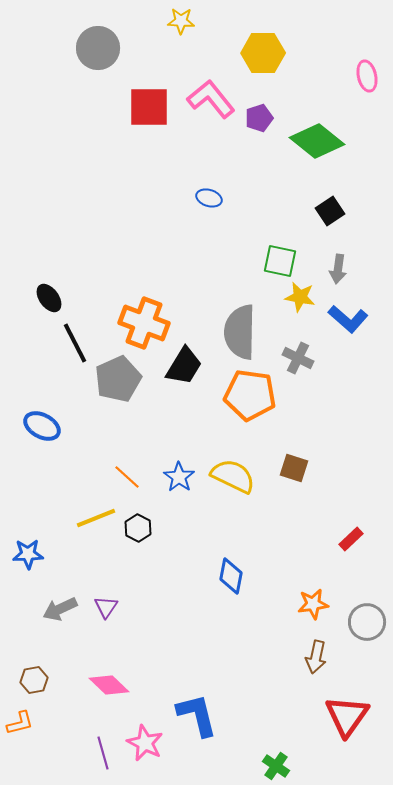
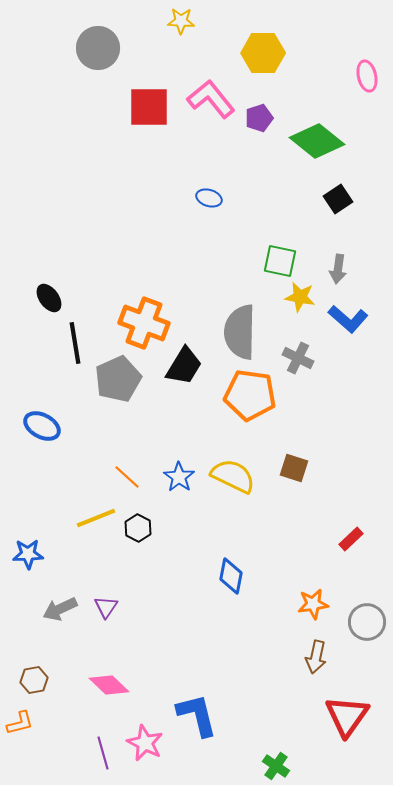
black square at (330, 211): moved 8 px right, 12 px up
black line at (75, 343): rotated 18 degrees clockwise
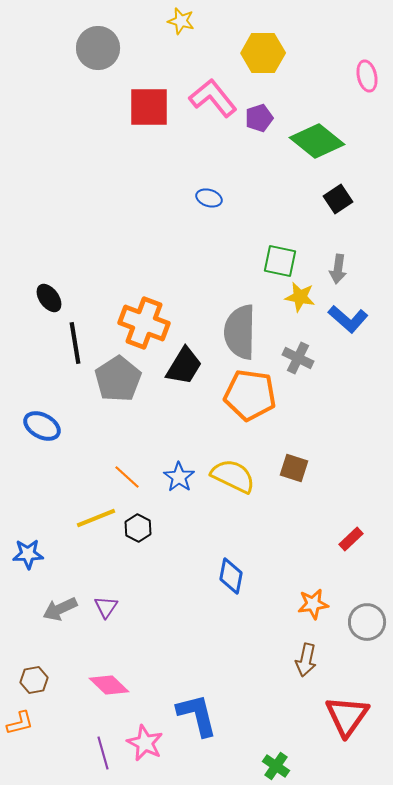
yellow star at (181, 21): rotated 12 degrees clockwise
pink L-shape at (211, 99): moved 2 px right, 1 px up
gray pentagon at (118, 379): rotated 9 degrees counterclockwise
brown arrow at (316, 657): moved 10 px left, 3 px down
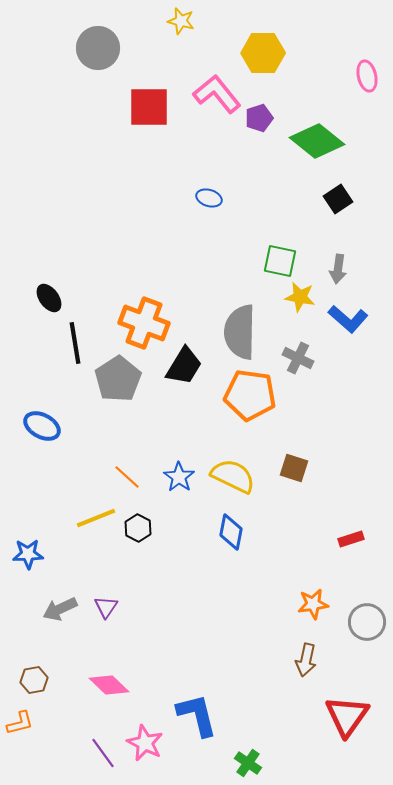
pink L-shape at (213, 98): moved 4 px right, 4 px up
red rectangle at (351, 539): rotated 25 degrees clockwise
blue diamond at (231, 576): moved 44 px up
purple line at (103, 753): rotated 20 degrees counterclockwise
green cross at (276, 766): moved 28 px left, 3 px up
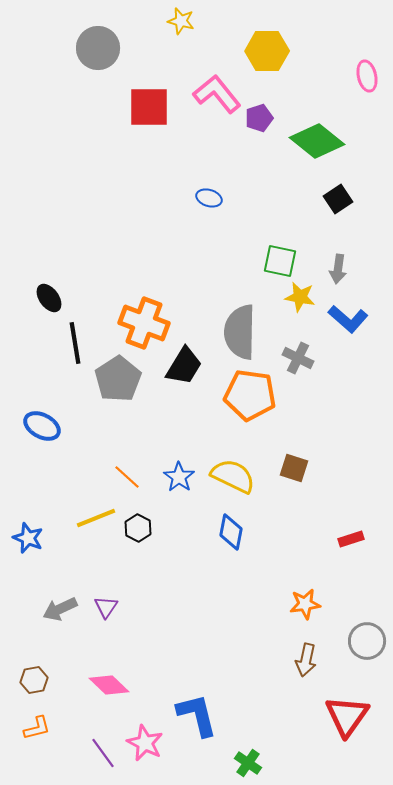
yellow hexagon at (263, 53): moved 4 px right, 2 px up
blue star at (28, 554): moved 16 px up; rotated 24 degrees clockwise
orange star at (313, 604): moved 8 px left
gray circle at (367, 622): moved 19 px down
orange L-shape at (20, 723): moved 17 px right, 5 px down
